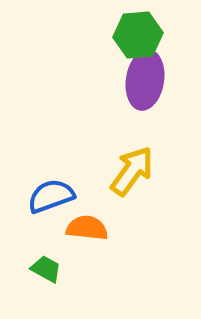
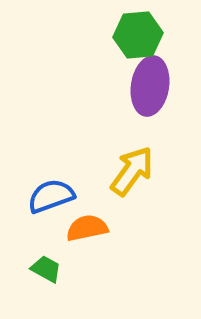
purple ellipse: moved 5 px right, 6 px down
orange semicircle: rotated 18 degrees counterclockwise
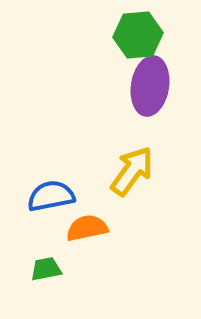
blue semicircle: rotated 9 degrees clockwise
green trapezoid: rotated 40 degrees counterclockwise
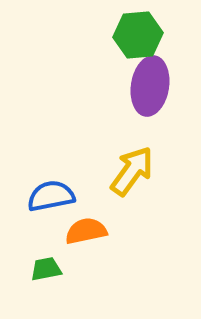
orange semicircle: moved 1 px left, 3 px down
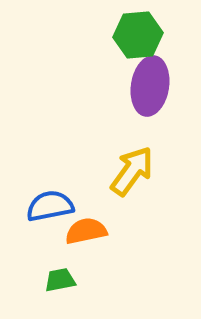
blue semicircle: moved 1 px left, 10 px down
green trapezoid: moved 14 px right, 11 px down
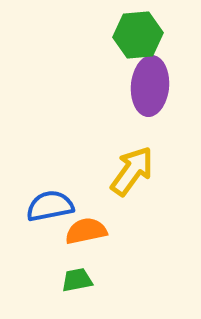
purple ellipse: rotated 4 degrees counterclockwise
green trapezoid: moved 17 px right
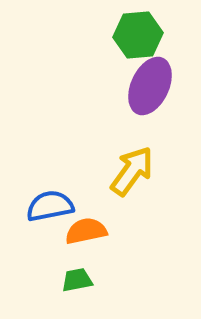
purple ellipse: rotated 20 degrees clockwise
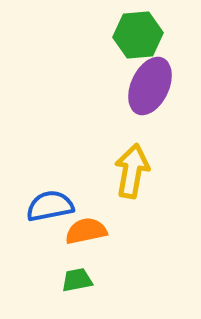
yellow arrow: rotated 26 degrees counterclockwise
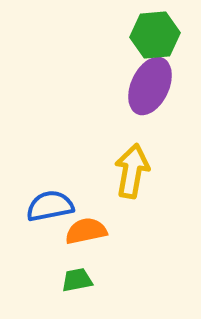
green hexagon: moved 17 px right
